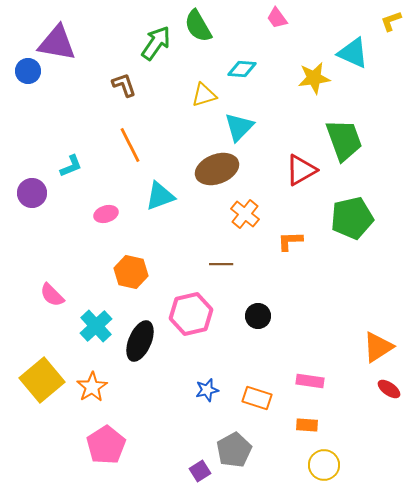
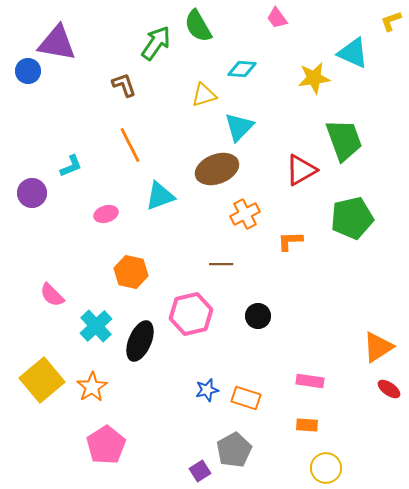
orange cross at (245, 214): rotated 24 degrees clockwise
orange rectangle at (257, 398): moved 11 px left
yellow circle at (324, 465): moved 2 px right, 3 px down
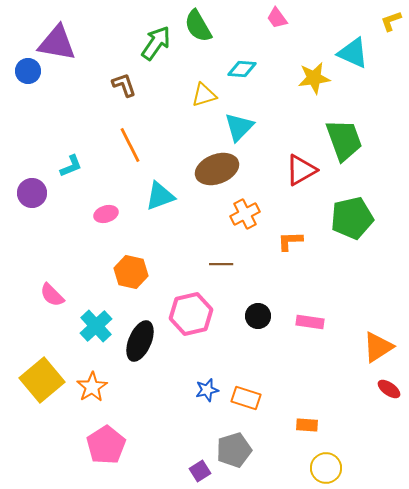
pink rectangle at (310, 381): moved 59 px up
gray pentagon at (234, 450): rotated 12 degrees clockwise
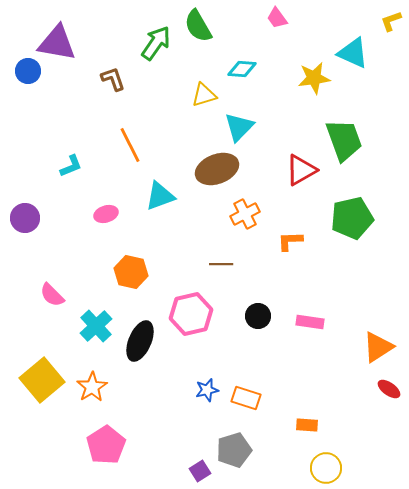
brown L-shape at (124, 85): moved 11 px left, 6 px up
purple circle at (32, 193): moved 7 px left, 25 px down
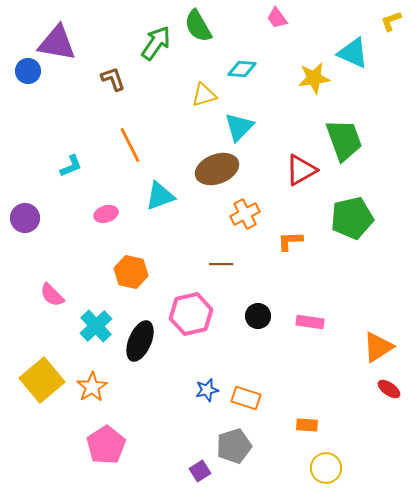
gray pentagon at (234, 450): moved 4 px up
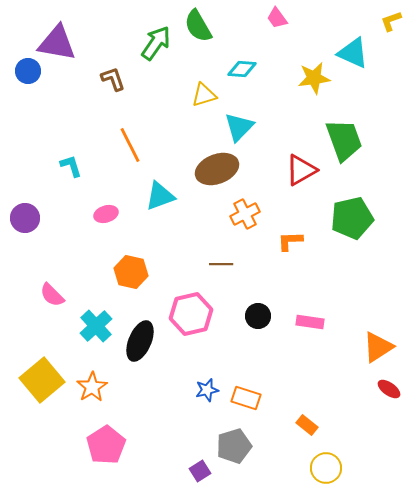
cyan L-shape at (71, 166): rotated 85 degrees counterclockwise
orange rectangle at (307, 425): rotated 35 degrees clockwise
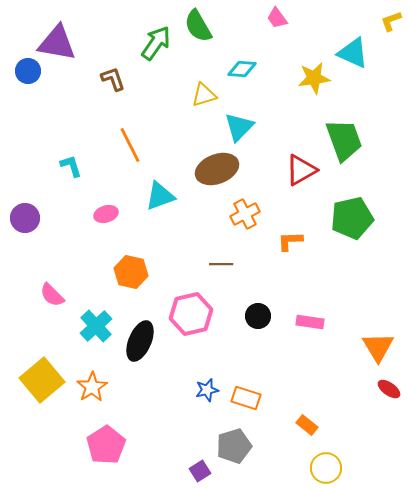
orange triangle at (378, 347): rotated 28 degrees counterclockwise
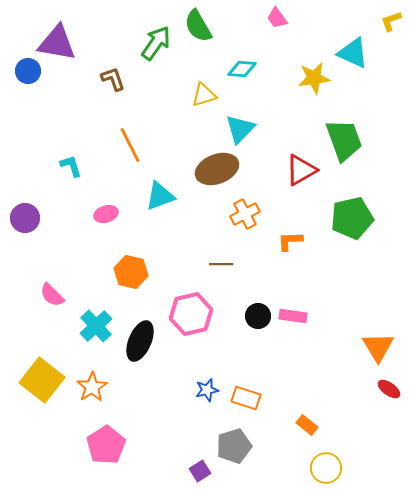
cyan triangle at (239, 127): moved 1 px right, 2 px down
pink rectangle at (310, 322): moved 17 px left, 6 px up
yellow square at (42, 380): rotated 12 degrees counterclockwise
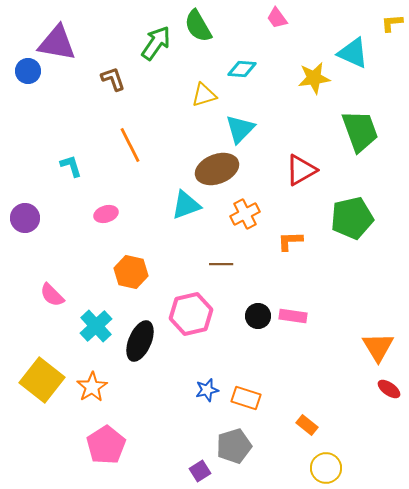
yellow L-shape at (391, 21): moved 1 px right, 2 px down; rotated 15 degrees clockwise
green trapezoid at (344, 140): moved 16 px right, 9 px up
cyan triangle at (160, 196): moved 26 px right, 9 px down
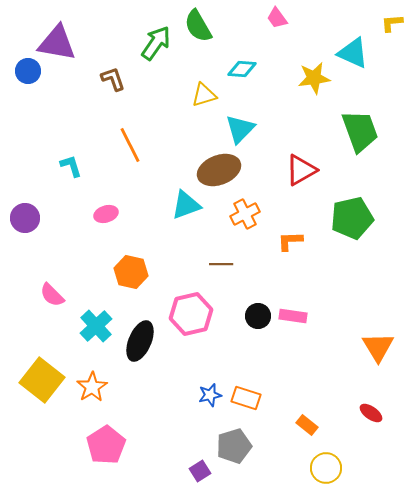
brown ellipse at (217, 169): moved 2 px right, 1 px down
red ellipse at (389, 389): moved 18 px left, 24 px down
blue star at (207, 390): moved 3 px right, 5 px down
